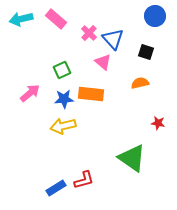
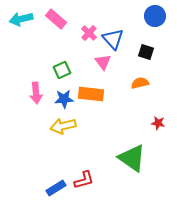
pink triangle: rotated 12 degrees clockwise
pink arrow: moved 6 px right; rotated 125 degrees clockwise
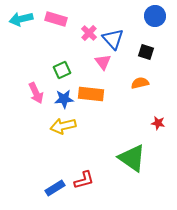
pink rectangle: rotated 25 degrees counterclockwise
pink arrow: rotated 20 degrees counterclockwise
blue rectangle: moved 1 px left
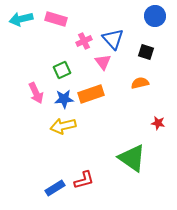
pink cross: moved 5 px left, 8 px down; rotated 21 degrees clockwise
orange rectangle: rotated 25 degrees counterclockwise
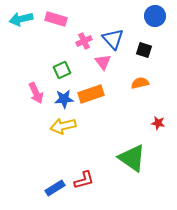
black square: moved 2 px left, 2 px up
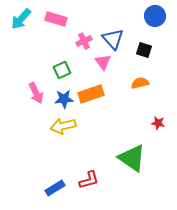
cyan arrow: rotated 35 degrees counterclockwise
red L-shape: moved 5 px right
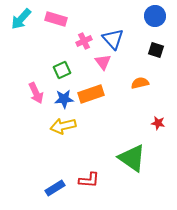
black square: moved 12 px right
red L-shape: rotated 20 degrees clockwise
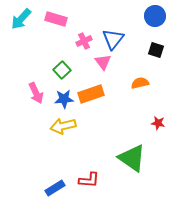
blue triangle: rotated 20 degrees clockwise
green square: rotated 18 degrees counterclockwise
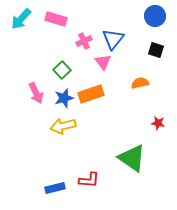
blue star: moved 1 px up; rotated 12 degrees counterclockwise
blue rectangle: rotated 18 degrees clockwise
